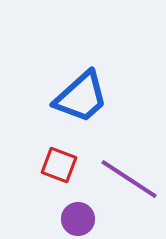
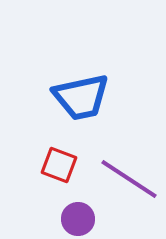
blue trapezoid: rotated 30 degrees clockwise
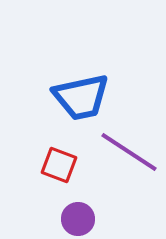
purple line: moved 27 px up
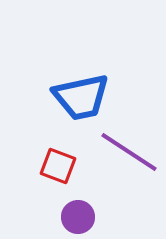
red square: moved 1 px left, 1 px down
purple circle: moved 2 px up
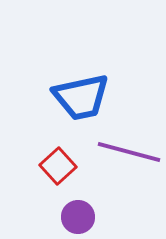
purple line: rotated 18 degrees counterclockwise
red square: rotated 27 degrees clockwise
